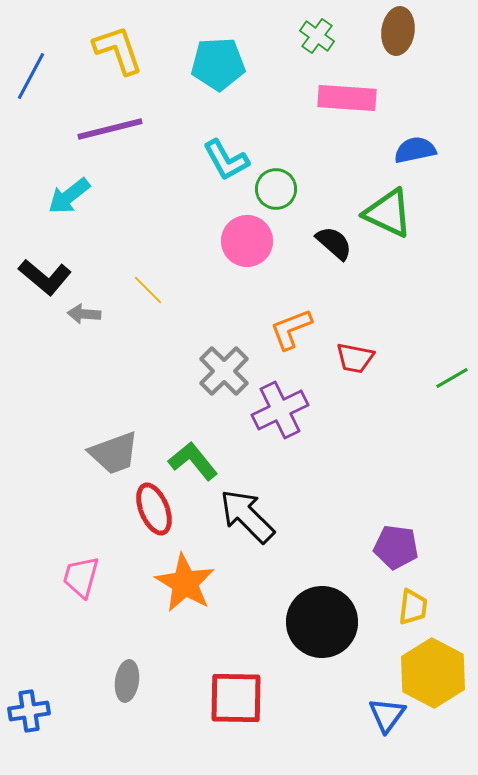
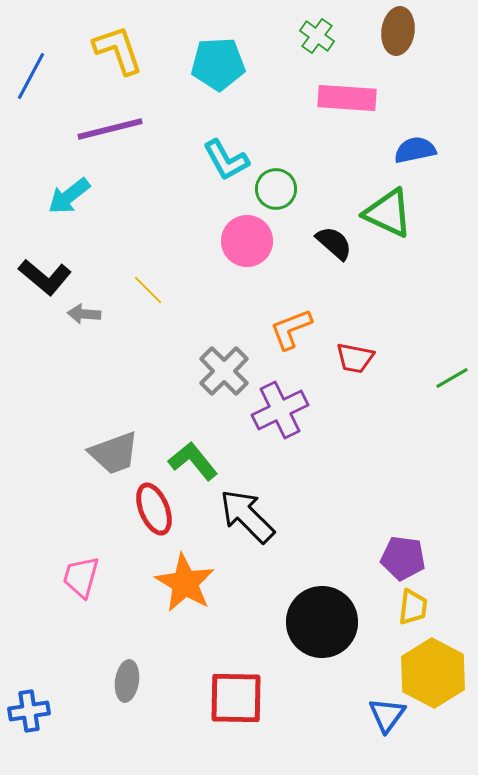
purple pentagon: moved 7 px right, 11 px down
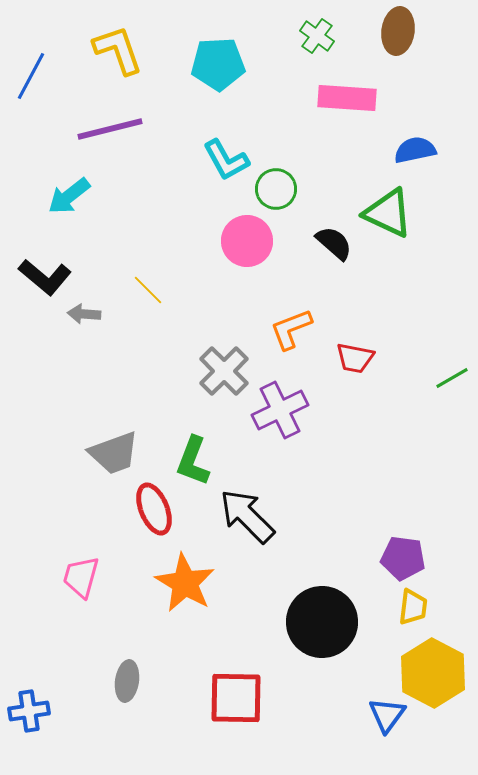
green L-shape: rotated 120 degrees counterclockwise
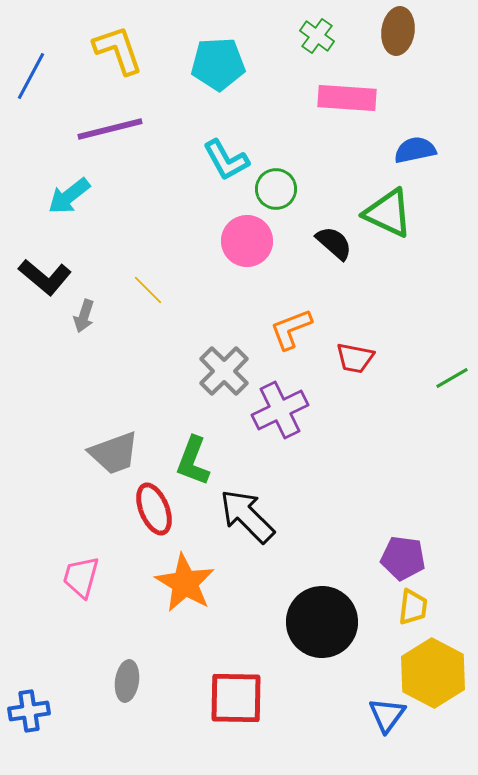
gray arrow: moved 2 px down; rotated 76 degrees counterclockwise
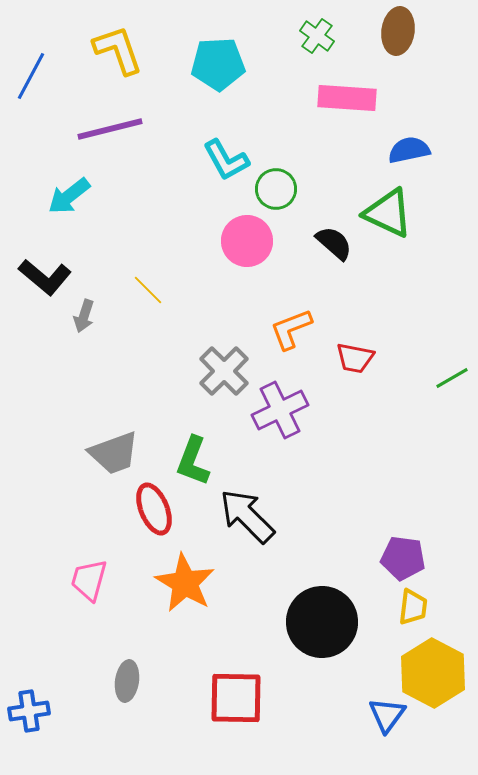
blue semicircle: moved 6 px left
pink trapezoid: moved 8 px right, 3 px down
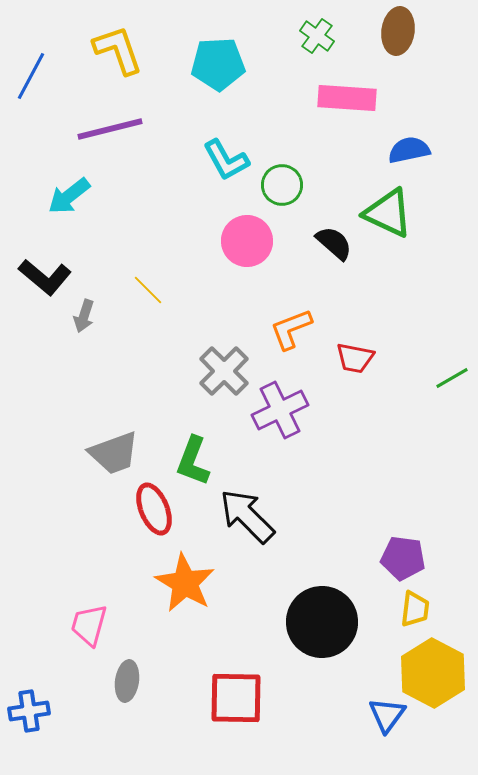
green circle: moved 6 px right, 4 px up
pink trapezoid: moved 45 px down
yellow trapezoid: moved 2 px right, 2 px down
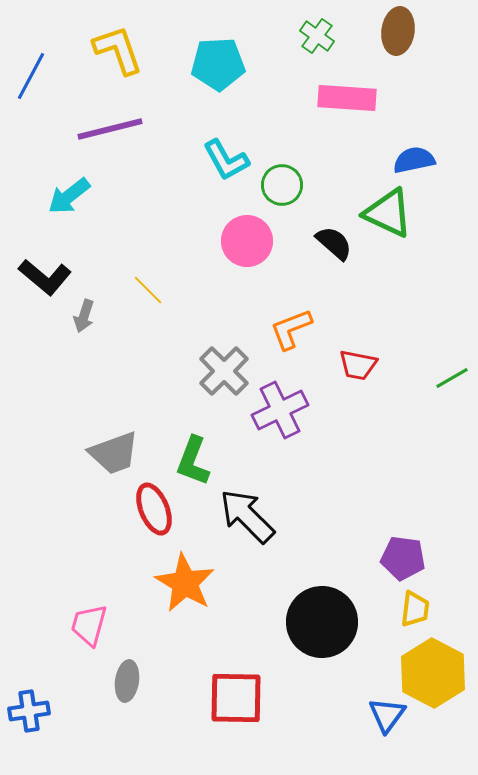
blue semicircle: moved 5 px right, 10 px down
red trapezoid: moved 3 px right, 7 px down
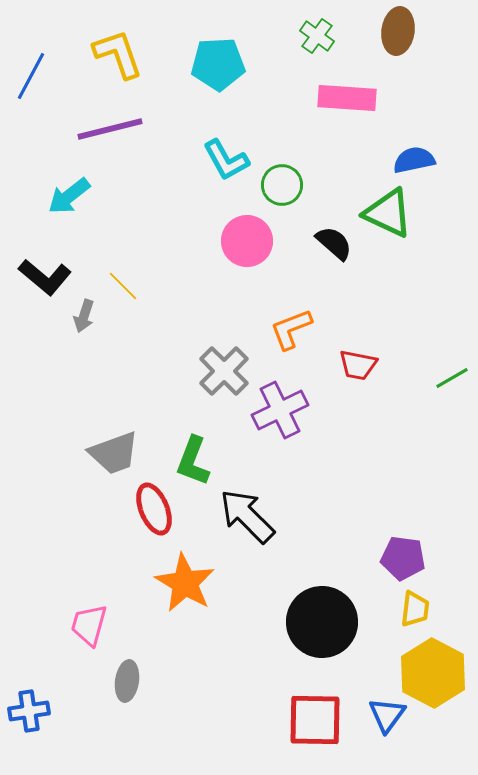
yellow L-shape: moved 4 px down
yellow line: moved 25 px left, 4 px up
red square: moved 79 px right, 22 px down
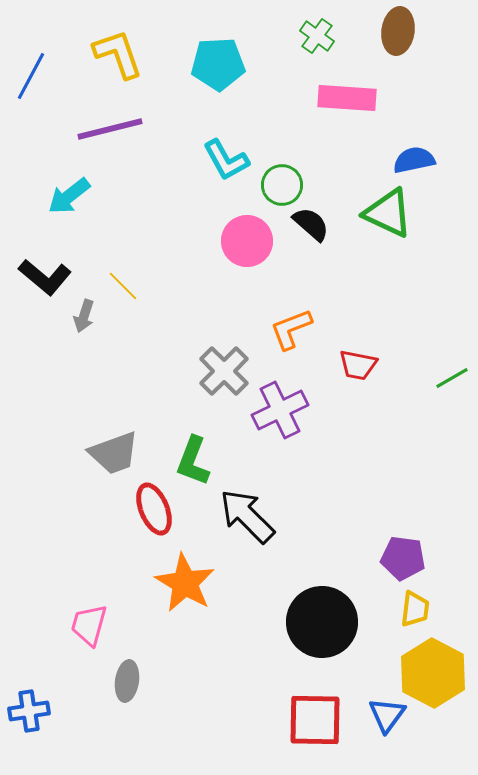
black semicircle: moved 23 px left, 19 px up
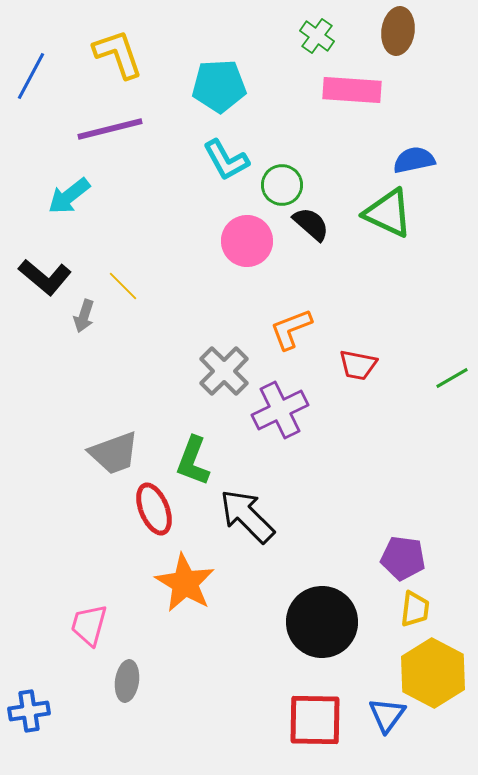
cyan pentagon: moved 1 px right, 22 px down
pink rectangle: moved 5 px right, 8 px up
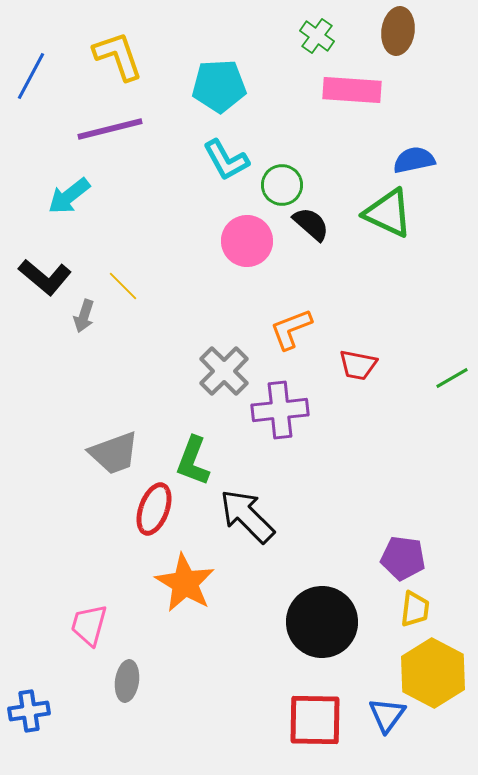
yellow L-shape: moved 2 px down
purple cross: rotated 20 degrees clockwise
red ellipse: rotated 42 degrees clockwise
